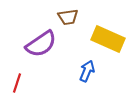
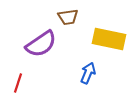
yellow rectangle: moved 1 px right; rotated 12 degrees counterclockwise
blue arrow: moved 1 px right, 2 px down
red line: moved 1 px right
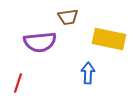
purple semicircle: moved 1 px left, 2 px up; rotated 28 degrees clockwise
blue arrow: rotated 20 degrees counterclockwise
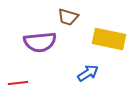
brown trapezoid: rotated 25 degrees clockwise
blue arrow: rotated 55 degrees clockwise
red line: rotated 66 degrees clockwise
